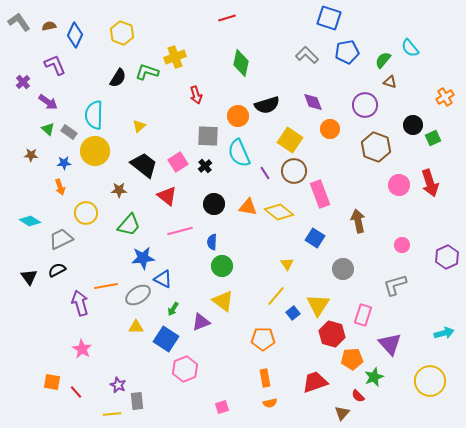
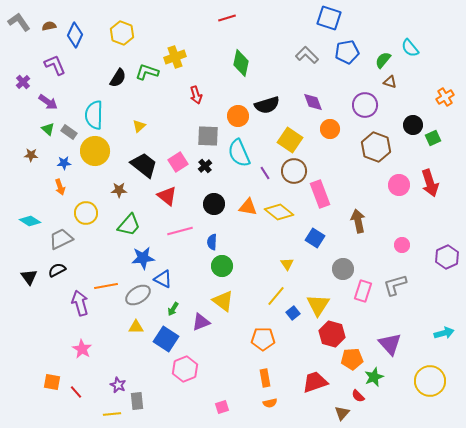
pink rectangle at (363, 315): moved 24 px up
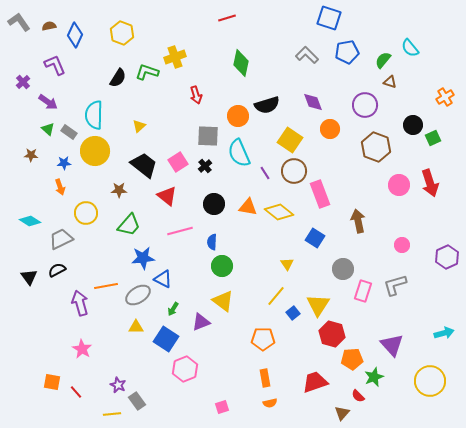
purple triangle at (390, 344): moved 2 px right, 1 px down
gray rectangle at (137, 401): rotated 30 degrees counterclockwise
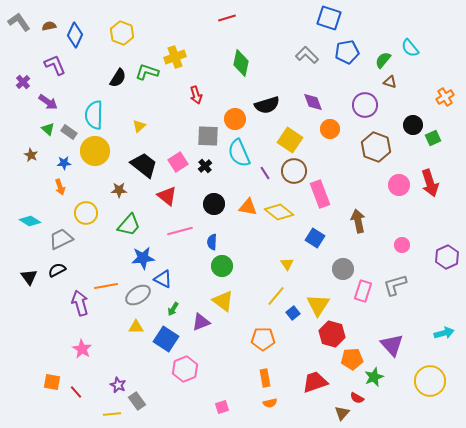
orange circle at (238, 116): moved 3 px left, 3 px down
brown star at (31, 155): rotated 24 degrees clockwise
red semicircle at (358, 396): moved 1 px left, 2 px down; rotated 16 degrees counterclockwise
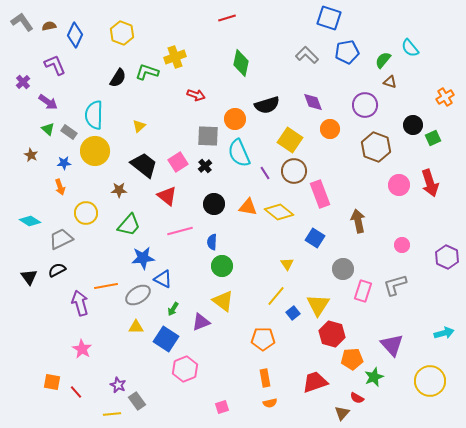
gray L-shape at (19, 22): moved 3 px right
red arrow at (196, 95): rotated 54 degrees counterclockwise
purple hexagon at (447, 257): rotated 10 degrees counterclockwise
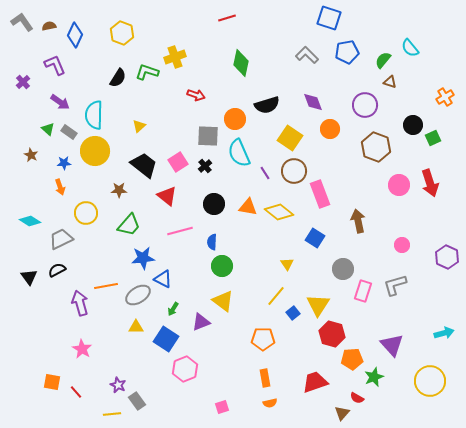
purple arrow at (48, 102): moved 12 px right
yellow square at (290, 140): moved 2 px up
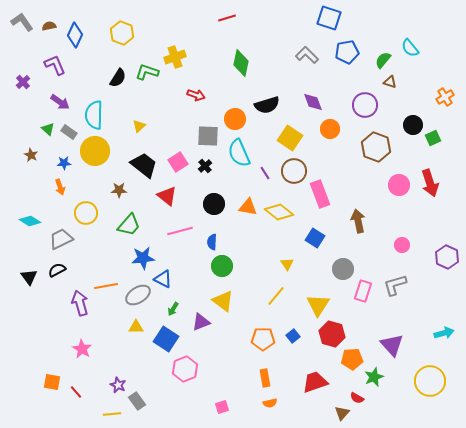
blue square at (293, 313): moved 23 px down
